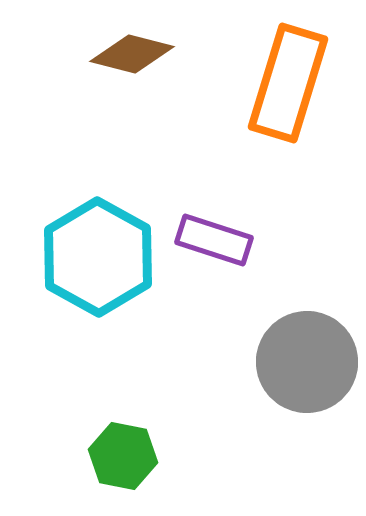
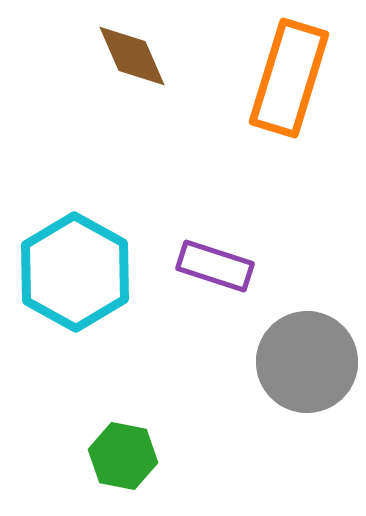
brown diamond: moved 2 px down; rotated 52 degrees clockwise
orange rectangle: moved 1 px right, 5 px up
purple rectangle: moved 1 px right, 26 px down
cyan hexagon: moved 23 px left, 15 px down
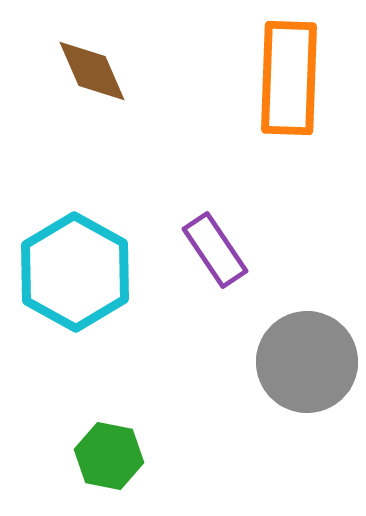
brown diamond: moved 40 px left, 15 px down
orange rectangle: rotated 15 degrees counterclockwise
purple rectangle: moved 16 px up; rotated 38 degrees clockwise
green hexagon: moved 14 px left
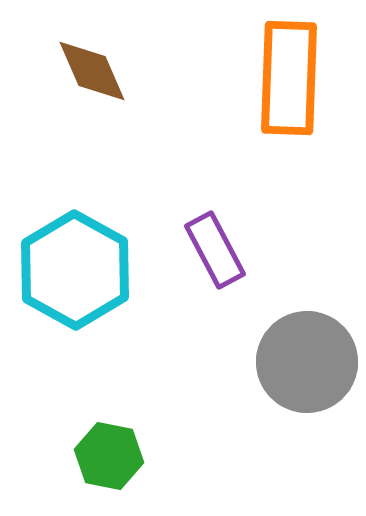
purple rectangle: rotated 6 degrees clockwise
cyan hexagon: moved 2 px up
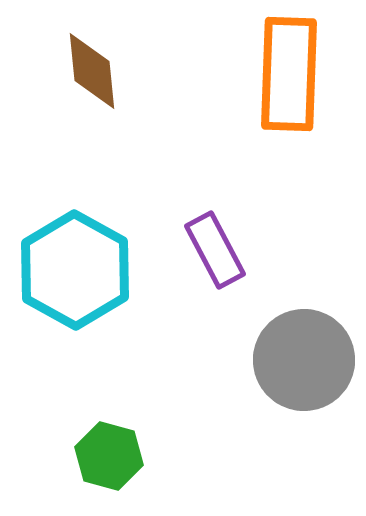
brown diamond: rotated 18 degrees clockwise
orange rectangle: moved 4 px up
gray circle: moved 3 px left, 2 px up
green hexagon: rotated 4 degrees clockwise
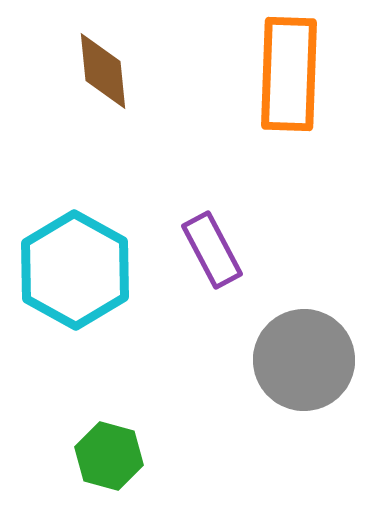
brown diamond: moved 11 px right
purple rectangle: moved 3 px left
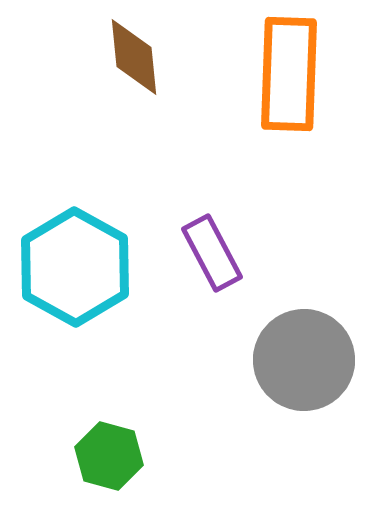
brown diamond: moved 31 px right, 14 px up
purple rectangle: moved 3 px down
cyan hexagon: moved 3 px up
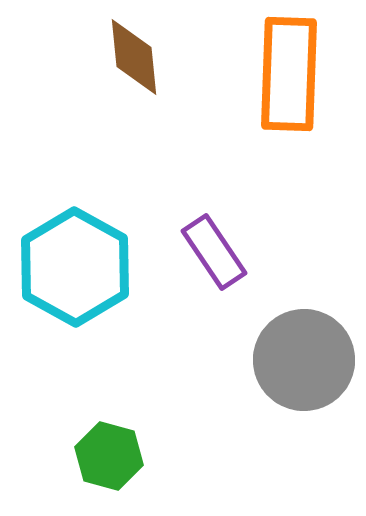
purple rectangle: moved 2 px right, 1 px up; rotated 6 degrees counterclockwise
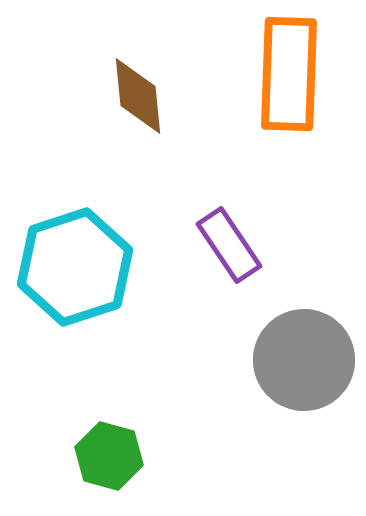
brown diamond: moved 4 px right, 39 px down
purple rectangle: moved 15 px right, 7 px up
cyan hexagon: rotated 13 degrees clockwise
